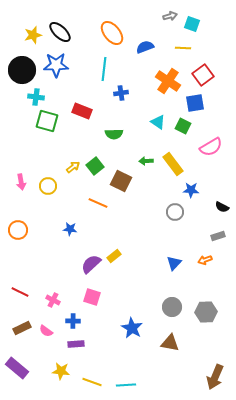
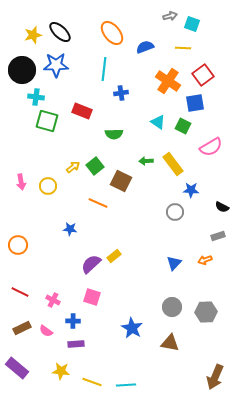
orange circle at (18, 230): moved 15 px down
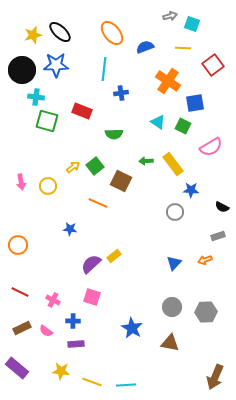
red square at (203, 75): moved 10 px right, 10 px up
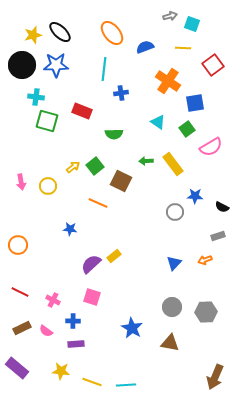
black circle at (22, 70): moved 5 px up
green square at (183, 126): moved 4 px right, 3 px down; rotated 28 degrees clockwise
blue star at (191, 190): moved 4 px right, 6 px down
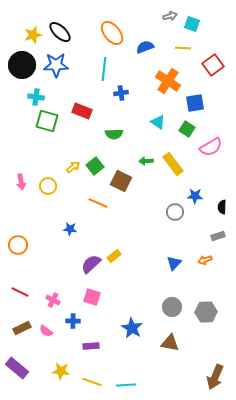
green square at (187, 129): rotated 21 degrees counterclockwise
black semicircle at (222, 207): rotated 64 degrees clockwise
purple rectangle at (76, 344): moved 15 px right, 2 px down
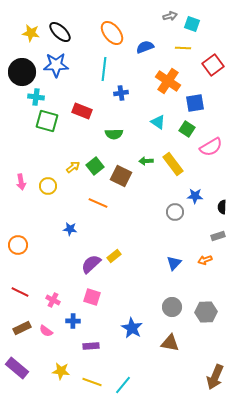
yellow star at (33, 35): moved 2 px left, 2 px up; rotated 24 degrees clockwise
black circle at (22, 65): moved 7 px down
brown square at (121, 181): moved 5 px up
cyan line at (126, 385): moved 3 px left; rotated 48 degrees counterclockwise
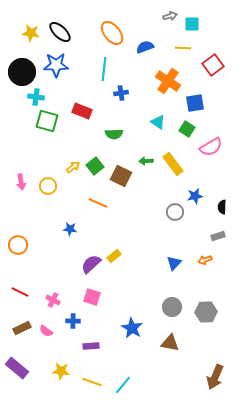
cyan square at (192, 24): rotated 21 degrees counterclockwise
blue star at (195, 196): rotated 14 degrees counterclockwise
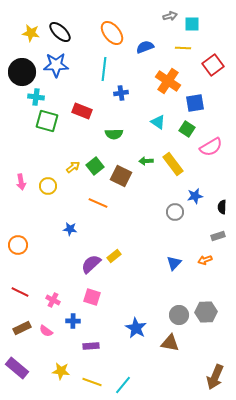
gray circle at (172, 307): moved 7 px right, 8 px down
blue star at (132, 328): moved 4 px right
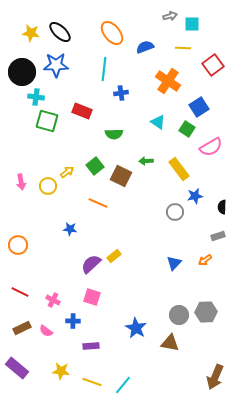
blue square at (195, 103): moved 4 px right, 4 px down; rotated 24 degrees counterclockwise
yellow rectangle at (173, 164): moved 6 px right, 5 px down
yellow arrow at (73, 167): moved 6 px left, 5 px down
orange arrow at (205, 260): rotated 16 degrees counterclockwise
